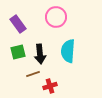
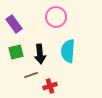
purple rectangle: moved 4 px left
green square: moved 2 px left
brown line: moved 2 px left, 1 px down
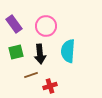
pink circle: moved 10 px left, 9 px down
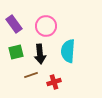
red cross: moved 4 px right, 4 px up
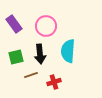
green square: moved 5 px down
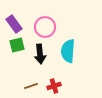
pink circle: moved 1 px left, 1 px down
green square: moved 1 px right, 12 px up
brown line: moved 11 px down
red cross: moved 4 px down
